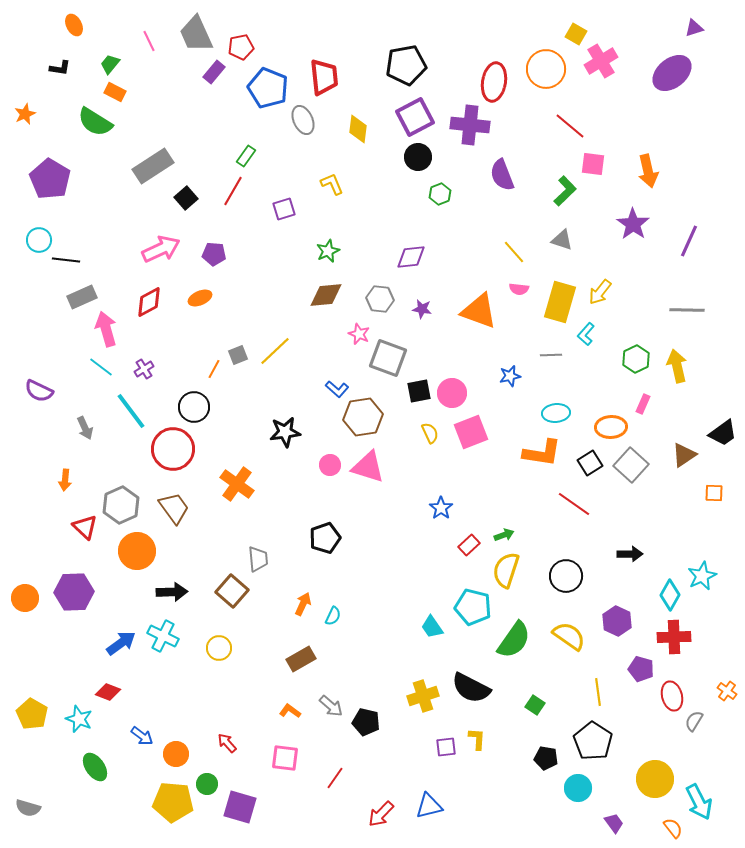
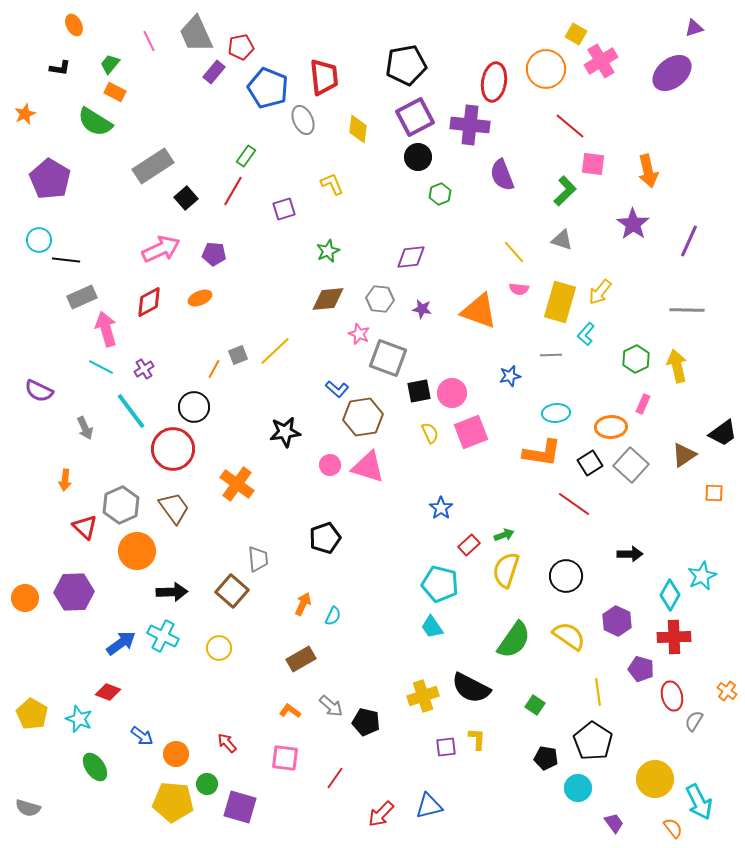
brown diamond at (326, 295): moved 2 px right, 4 px down
cyan line at (101, 367): rotated 10 degrees counterclockwise
cyan pentagon at (473, 607): moved 33 px left, 23 px up
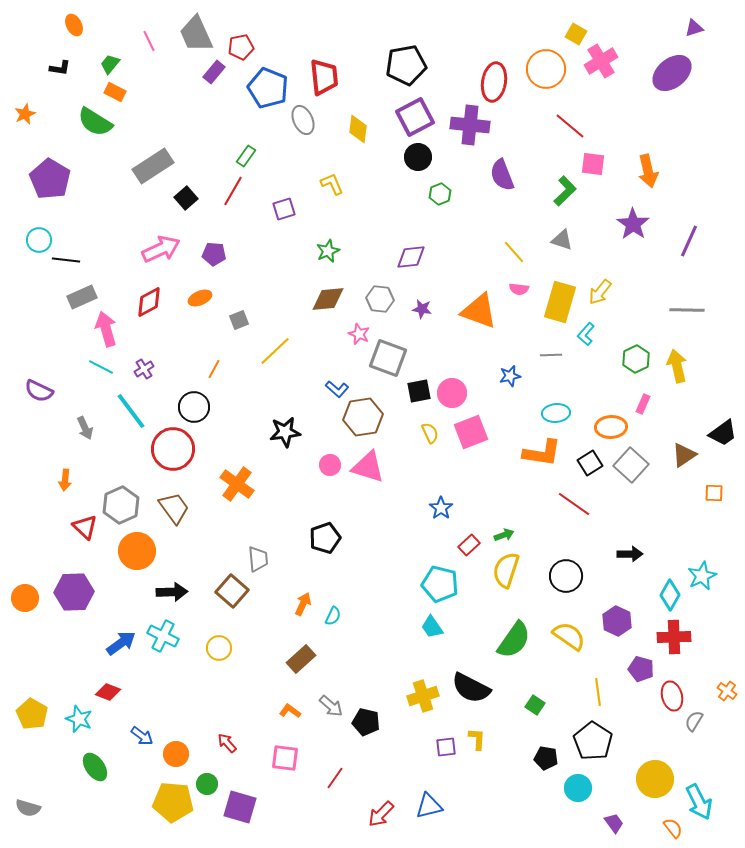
gray square at (238, 355): moved 1 px right, 35 px up
brown rectangle at (301, 659): rotated 12 degrees counterclockwise
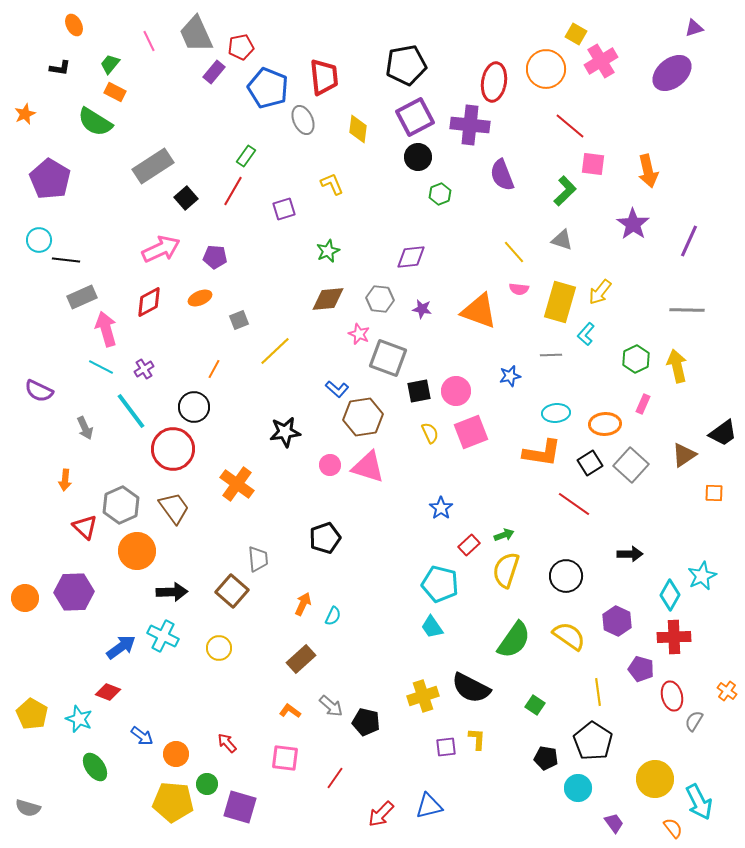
purple pentagon at (214, 254): moved 1 px right, 3 px down
pink circle at (452, 393): moved 4 px right, 2 px up
orange ellipse at (611, 427): moved 6 px left, 3 px up
blue arrow at (121, 643): moved 4 px down
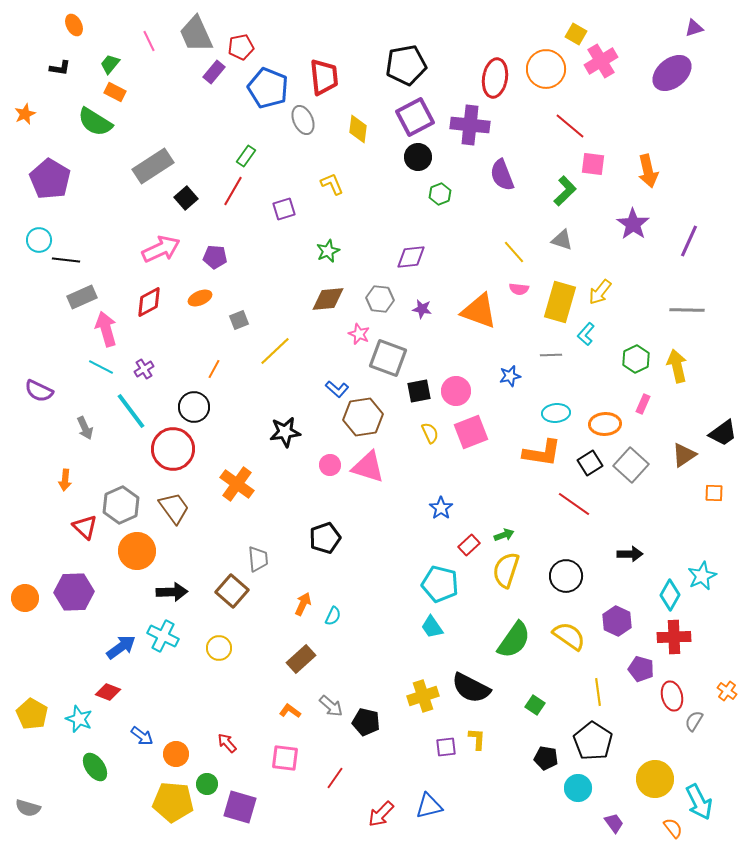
red ellipse at (494, 82): moved 1 px right, 4 px up
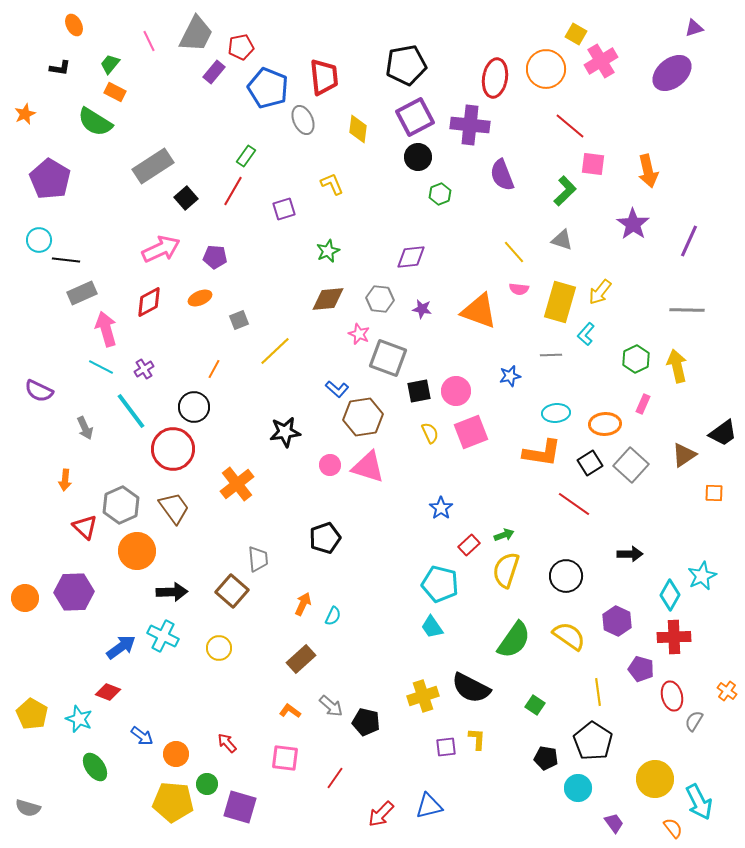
gray trapezoid at (196, 34): rotated 129 degrees counterclockwise
gray rectangle at (82, 297): moved 4 px up
orange cross at (237, 484): rotated 16 degrees clockwise
